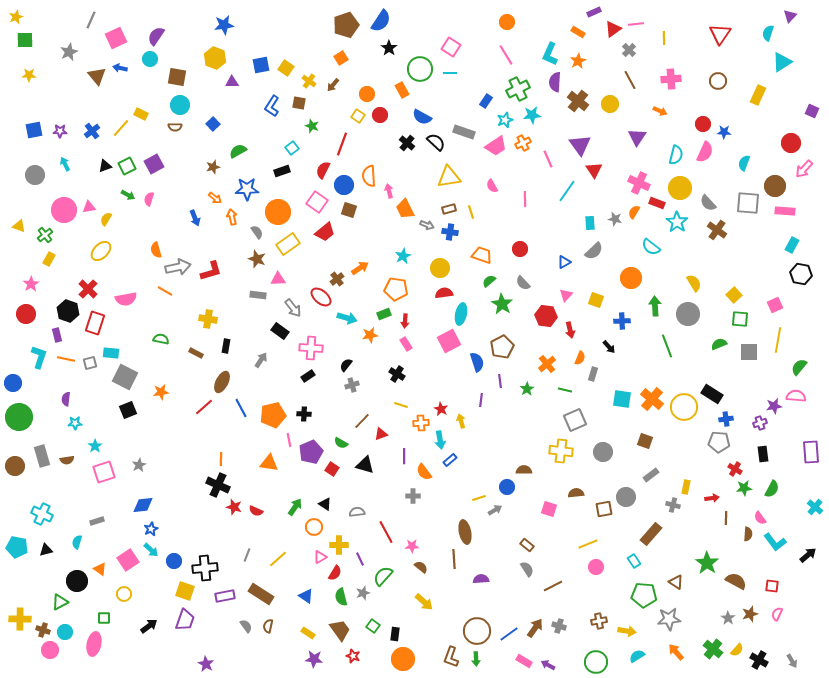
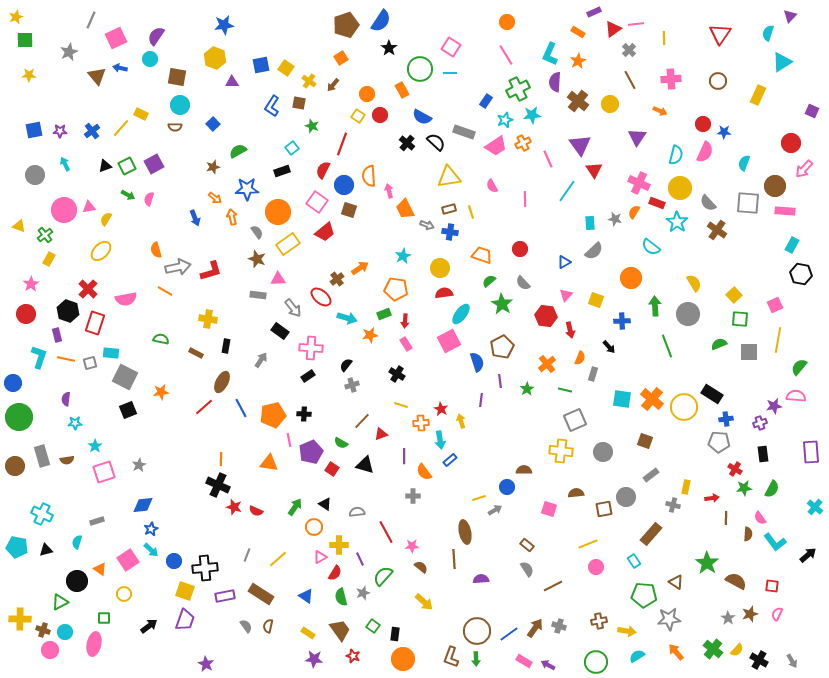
cyan ellipse at (461, 314): rotated 25 degrees clockwise
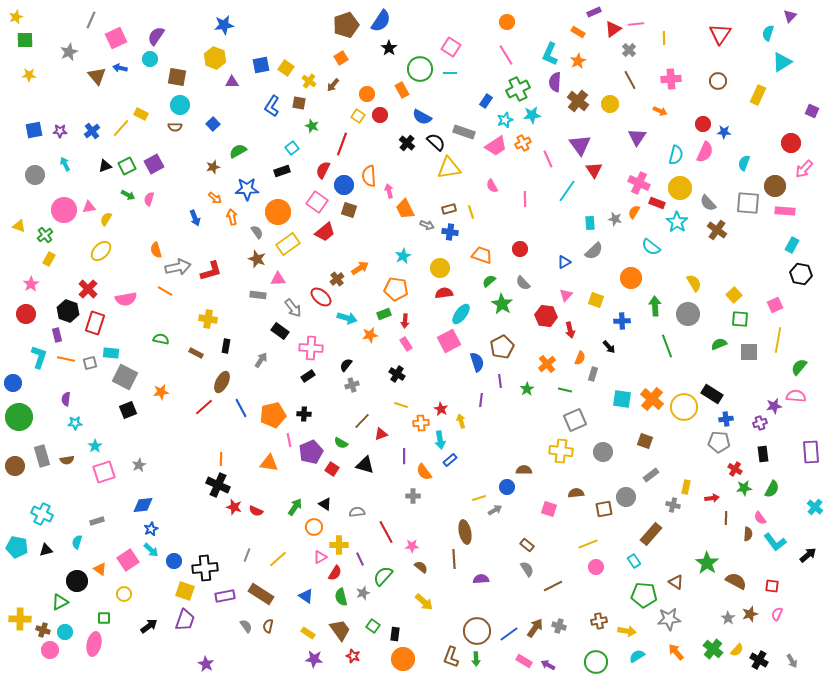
yellow triangle at (449, 177): moved 9 px up
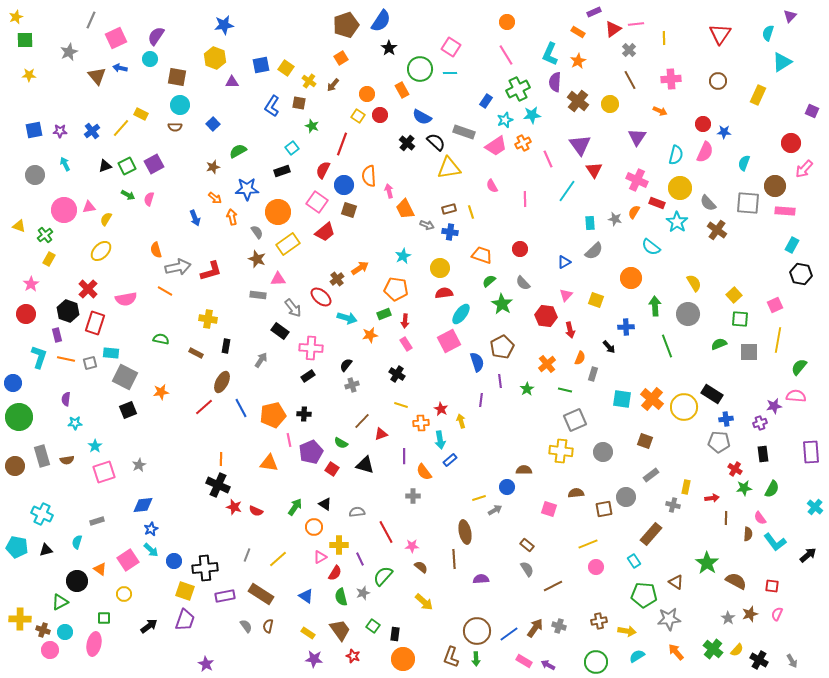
pink cross at (639, 183): moved 2 px left, 3 px up
blue cross at (622, 321): moved 4 px right, 6 px down
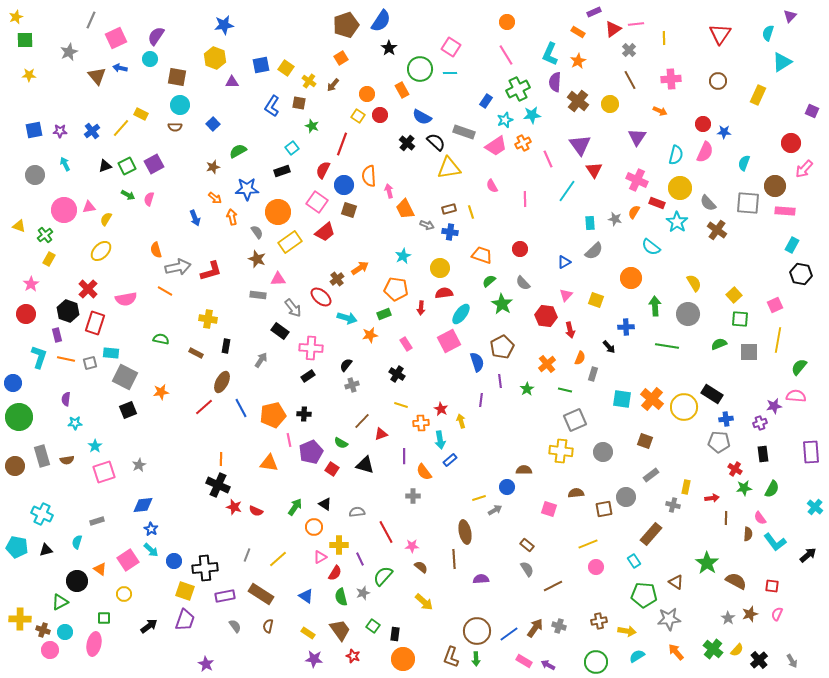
yellow rectangle at (288, 244): moved 2 px right, 2 px up
red arrow at (405, 321): moved 16 px right, 13 px up
green line at (667, 346): rotated 60 degrees counterclockwise
blue star at (151, 529): rotated 16 degrees counterclockwise
gray semicircle at (246, 626): moved 11 px left
black cross at (759, 660): rotated 18 degrees clockwise
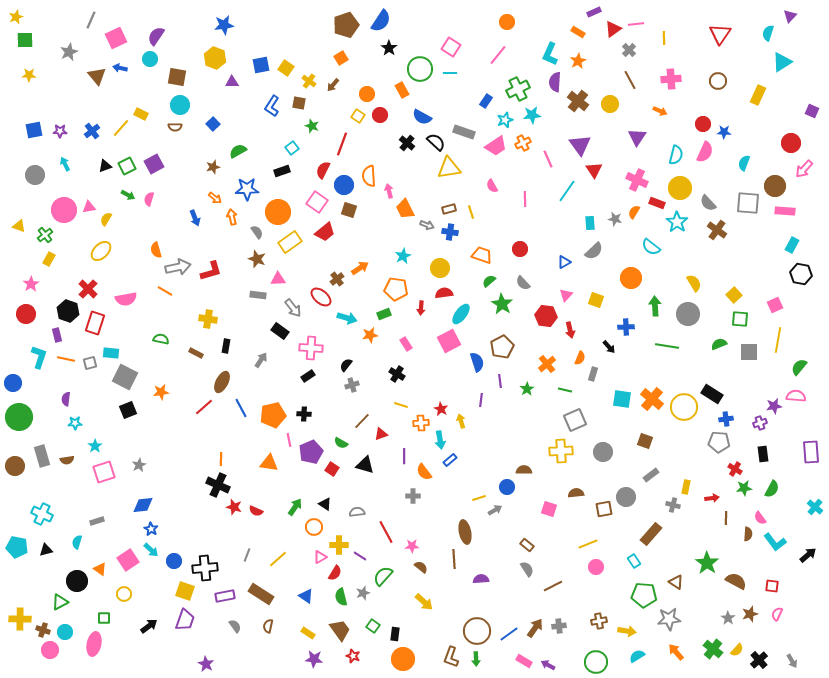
pink line at (506, 55): moved 8 px left; rotated 70 degrees clockwise
yellow cross at (561, 451): rotated 10 degrees counterclockwise
purple line at (360, 559): moved 3 px up; rotated 32 degrees counterclockwise
gray cross at (559, 626): rotated 24 degrees counterclockwise
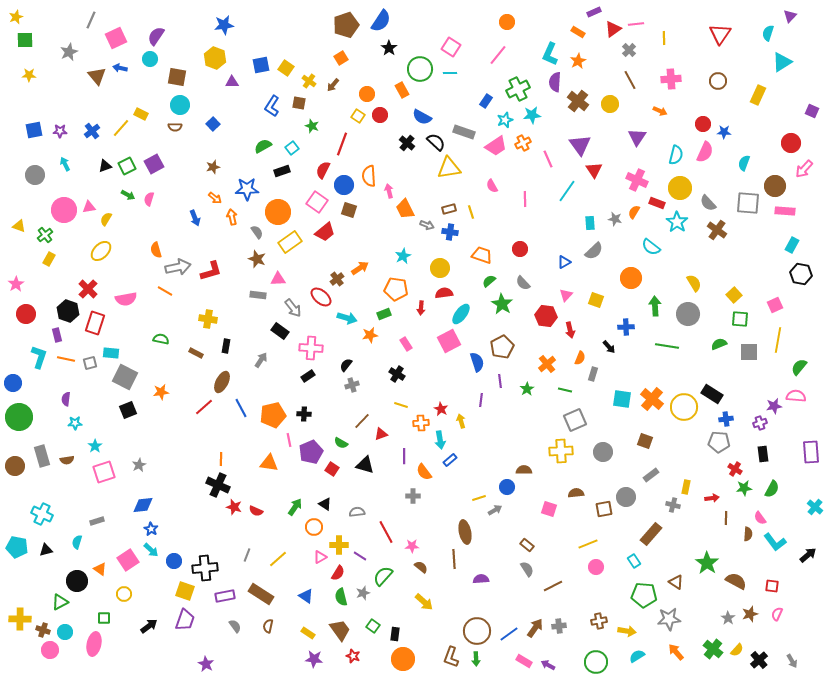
green semicircle at (238, 151): moved 25 px right, 5 px up
pink star at (31, 284): moved 15 px left
red semicircle at (335, 573): moved 3 px right
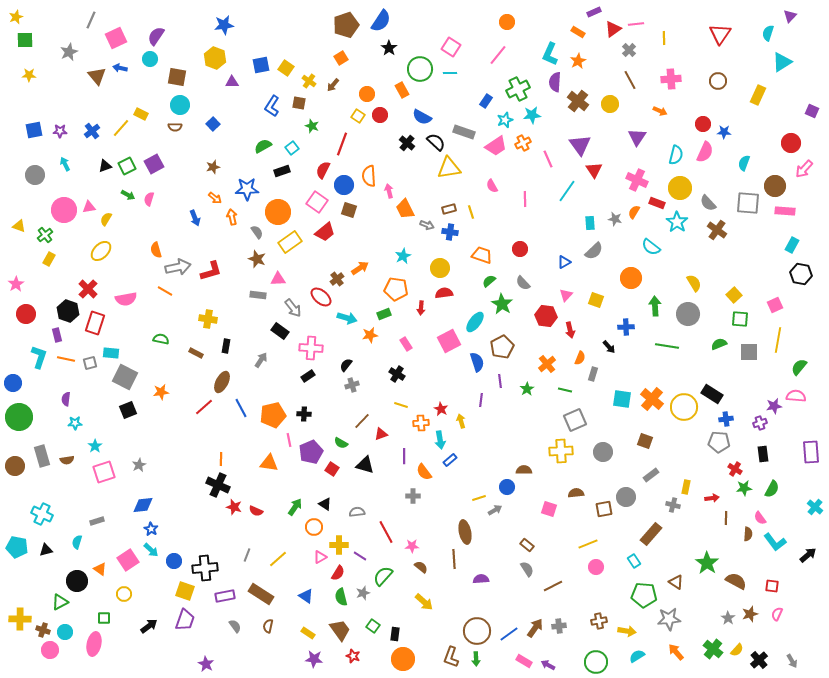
cyan ellipse at (461, 314): moved 14 px right, 8 px down
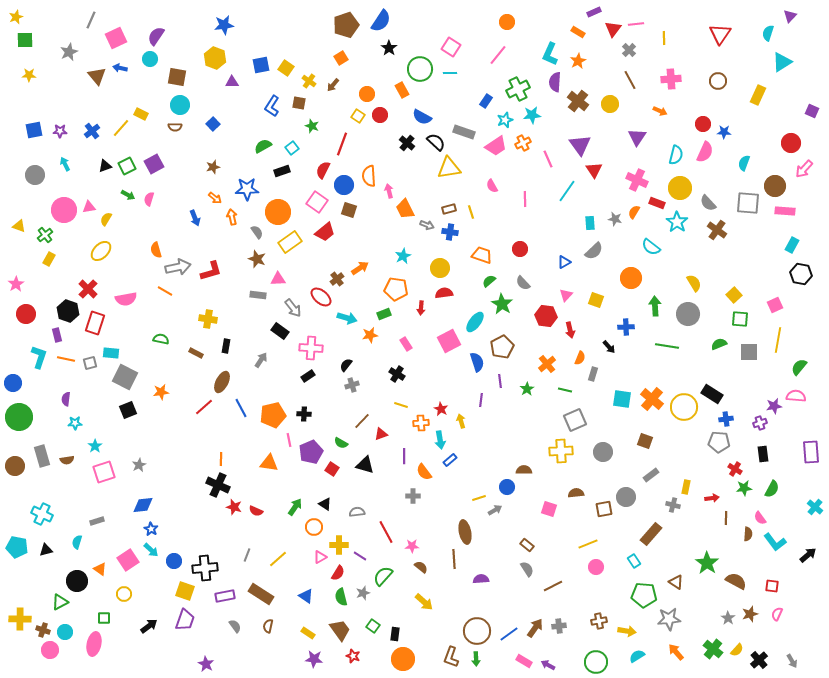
red triangle at (613, 29): rotated 18 degrees counterclockwise
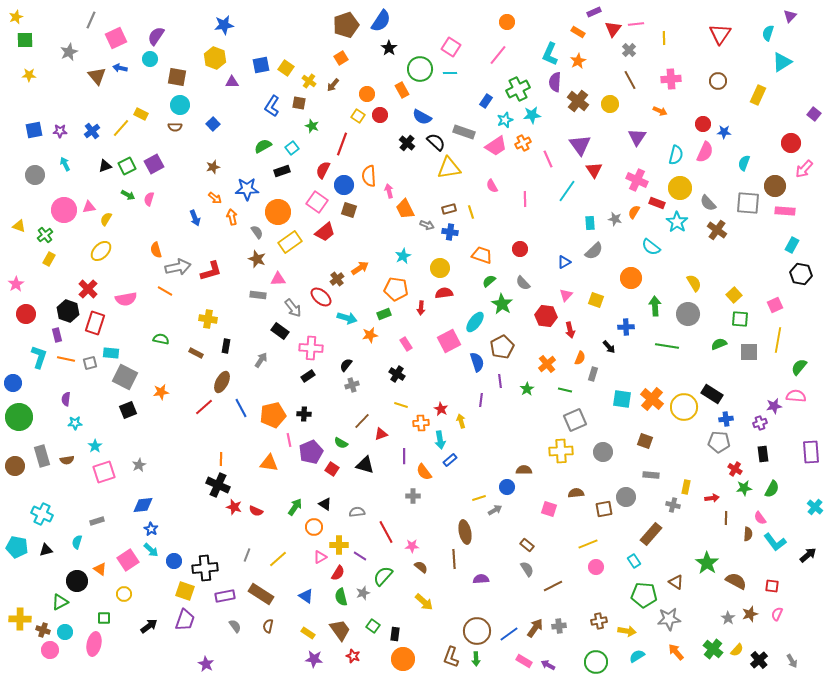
purple square at (812, 111): moved 2 px right, 3 px down; rotated 16 degrees clockwise
gray rectangle at (651, 475): rotated 42 degrees clockwise
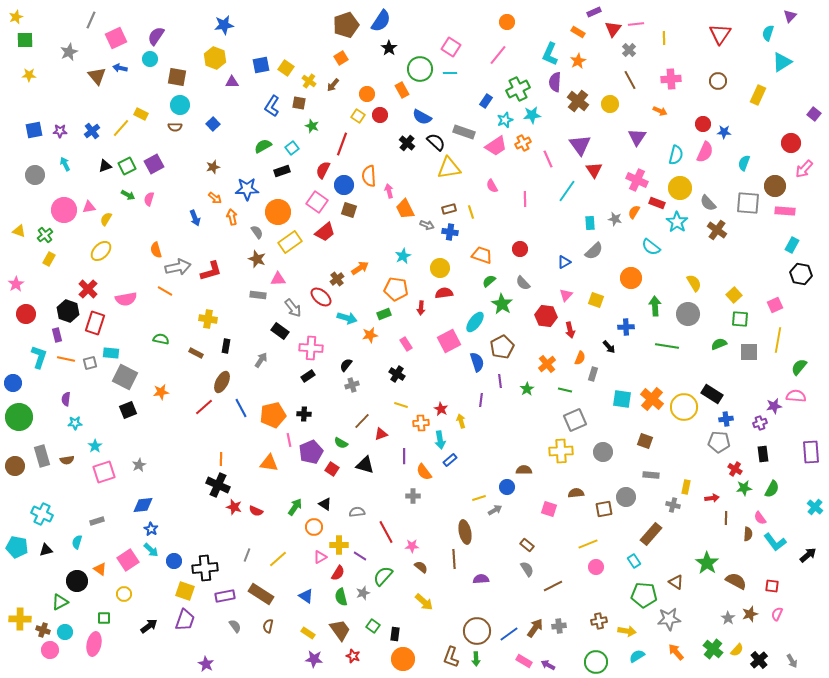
yellow triangle at (19, 226): moved 5 px down
